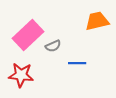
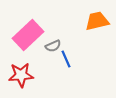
blue line: moved 11 px left, 4 px up; rotated 66 degrees clockwise
red star: rotated 10 degrees counterclockwise
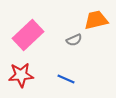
orange trapezoid: moved 1 px left, 1 px up
gray semicircle: moved 21 px right, 6 px up
blue line: moved 20 px down; rotated 42 degrees counterclockwise
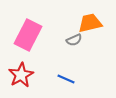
orange trapezoid: moved 6 px left, 3 px down
pink rectangle: rotated 20 degrees counterclockwise
red star: rotated 25 degrees counterclockwise
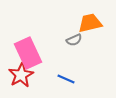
pink rectangle: moved 18 px down; rotated 52 degrees counterclockwise
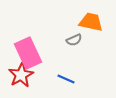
orange trapezoid: moved 1 px right, 1 px up; rotated 25 degrees clockwise
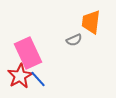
orange trapezoid: rotated 95 degrees counterclockwise
red star: moved 1 px left, 1 px down
blue line: moved 28 px left; rotated 24 degrees clockwise
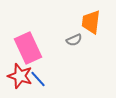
pink rectangle: moved 5 px up
red star: rotated 25 degrees counterclockwise
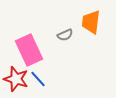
gray semicircle: moved 9 px left, 5 px up
pink rectangle: moved 1 px right, 2 px down
red star: moved 4 px left, 3 px down
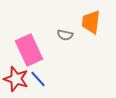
gray semicircle: rotated 35 degrees clockwise
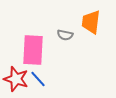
pink rectangle: moved 4 px right; rotated 28 degrees clockwise
